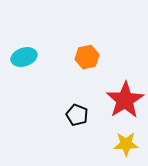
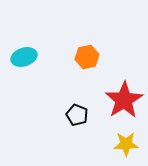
red star: moved 1 px left
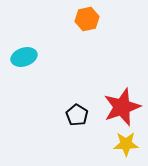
orange hexagon: moved 38 px up
red star: moved 2 px left, 7 px down; rotated 12 degrees clockwise
black pentagon: rotated 10 degrees clockwise
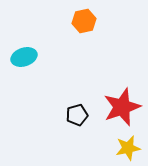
orange hexagon: moved 3 px left, 2 px down
black pentagon: rotated 25 degrees clockwise
yellow star: moved 2 px right, 4 px down; rotated 10 degrees counterclockwise
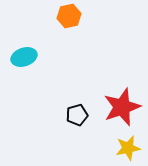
orange hexagon: moved 15 px left, 5 px up
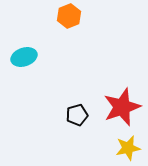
orange hexagon: rotated 10 degrees counterclockwise
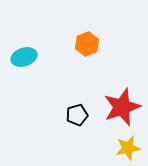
orange hexagon: moved 18 px right, 28 px down
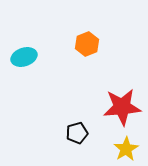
red star: rotated 15 degrees clockwise
black pentagon: moved 18 px down
yellow star: moved 2 px left, 1 px down; rotated 20 degrees counterclockwise
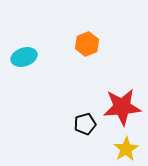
black pentagon: moved 8 px right, 9 px up
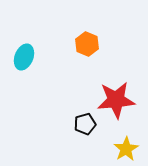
orange hexagon: rotated 15 degrees counterclockwise
cyan ellipse: rotated 50 degrees counterclockwise
red star: moved 6 px left, 7 px up
